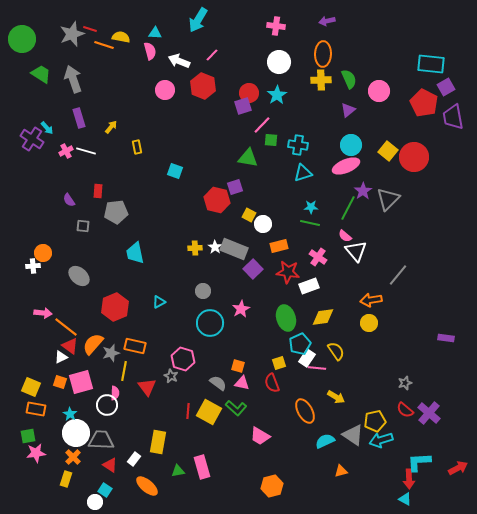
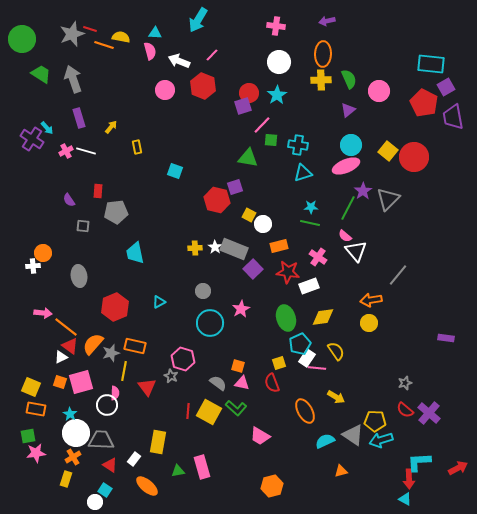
gray ellipse at (79, 276): rotated 40 degrees clockwise
yellow pentagon at (375, 421): rotated 15 degrees clockwise
orange cross at (73, 457): rotated 14 degrees clockwise
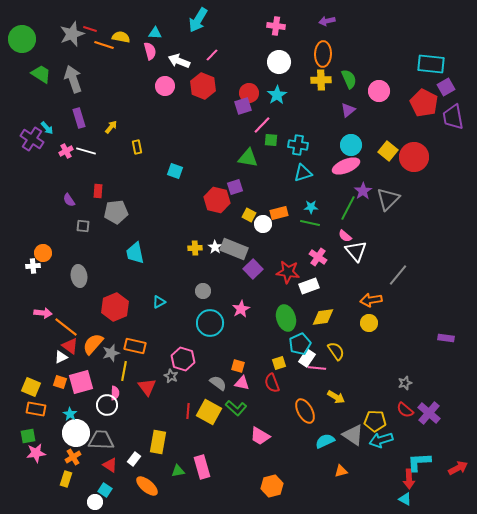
pink circle at (165, 90): moved 4 px up
orange rectangle at (279, 246): moved 33 px up
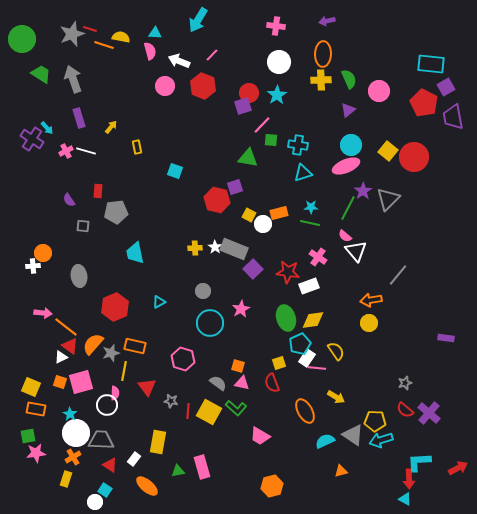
yellow diamond at (323, 317): moved 10 px left, 3 px down
gray star at (171, 376): moved 25 px down; rotated 16 degrees counterclockwise
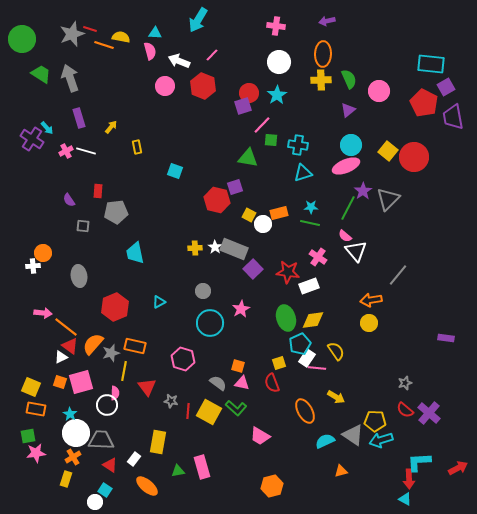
gray arrow at (73, 79): moved 3 px left, 1 px up
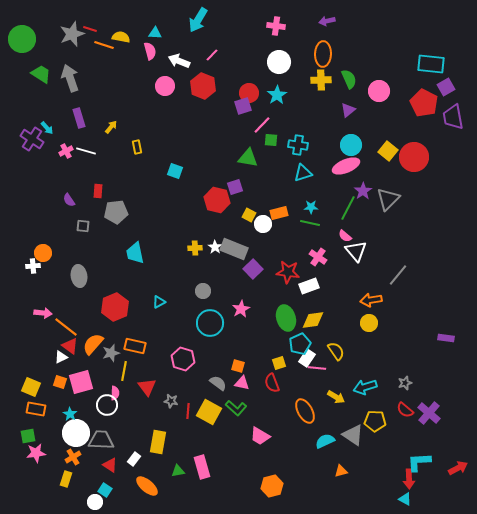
cyan arrow at (381, 440): moved 16 px left, 53 px up
